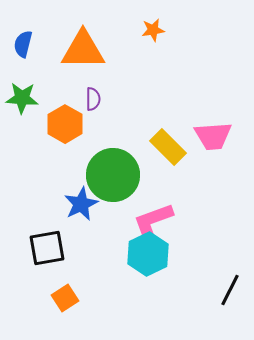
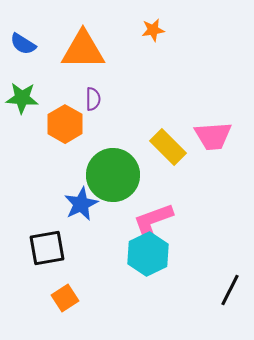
blue semicircle: rotated 72 degrees counterclockwise
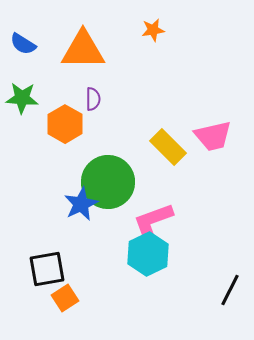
pink trapezoid: rotated 9 degrees counterclockwise
green circle: moved 5 px left, 7 px down
black square: moved 21 px down
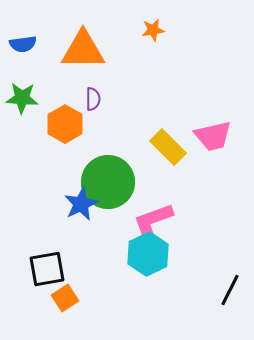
blue semicircle: rotated 40 degrees counterclockwise
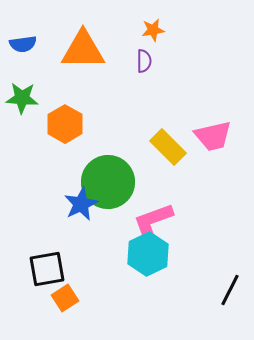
purple semicircle: moved 51 px right, 38 px up
